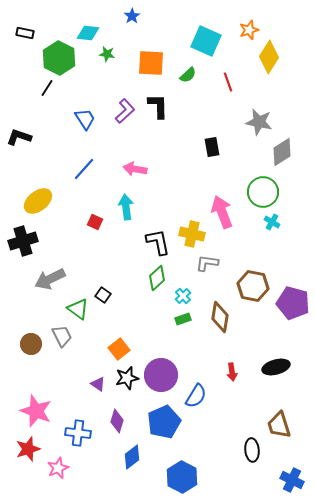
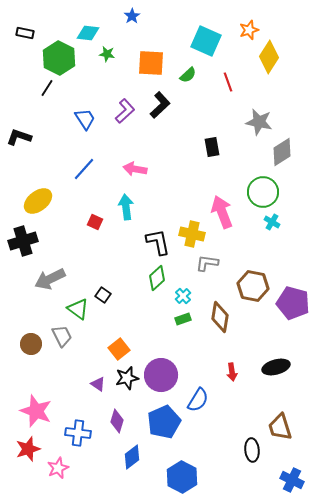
black L-shape at (158, 106): moved 2 px right, 1 px up; rotated 48 degrees clockwise
blue semicircle at (196, 396): moved 2 px right, 4 px down
brown trapezoid at (279, 425): moved 1 px right, 2 px down
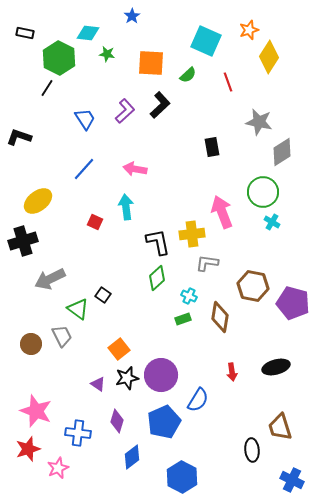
yellow cross at (192, 234): rotated 20 degrees counterclockwise
cyan cross at (183, 296): moved 6 px right; rotated 21 degrees counterclockwise
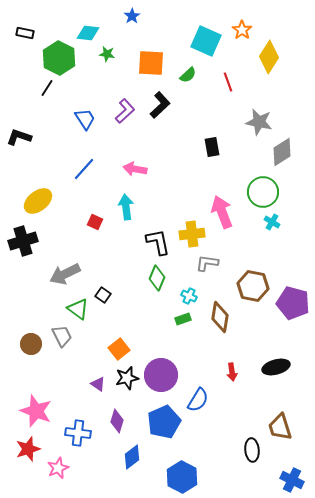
orange star at (249, 30): moved 7 px left; rotated 18 degrees counterclockwise
green diamond at (157, 278): rotated 25 degrees counterclockwise
gray arrow at (50, 279): moved 15 px right, 5 px up
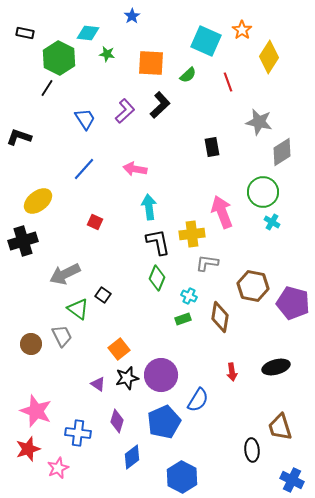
cyan arrow at (126, 207): moved 23 px right
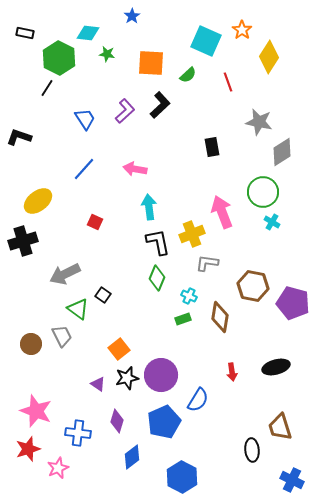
yellow cross at (192, 234): rotated 15 degrees counterclockwise
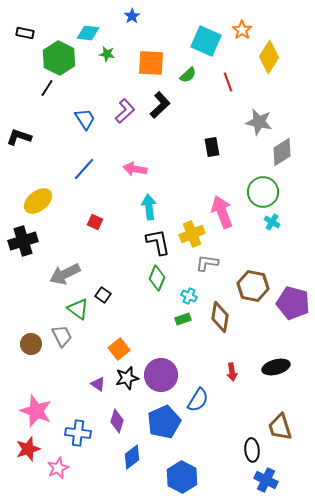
blue cross at (292, 480): moved 26 px left
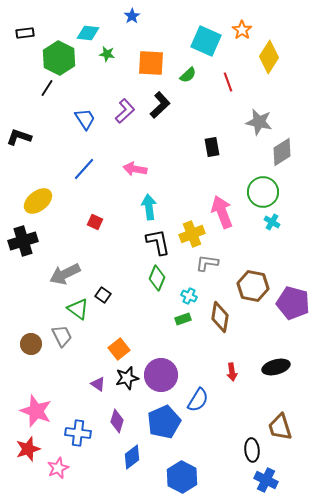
black rectangle at (25, 33): rotated 18 degrees counterclockwise
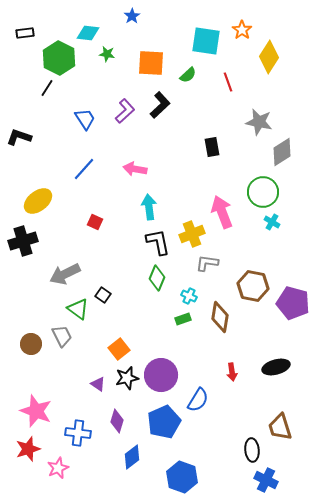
cyan square at (206, 41): rotated 16 degrees counterclockwise
blue hexagon at (182, 477): rotated 8 degrees counterclockwise
